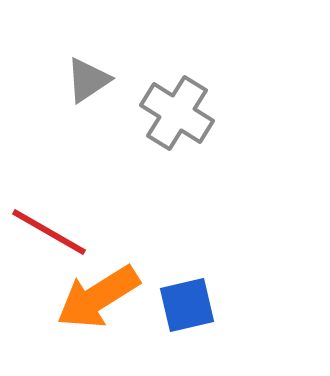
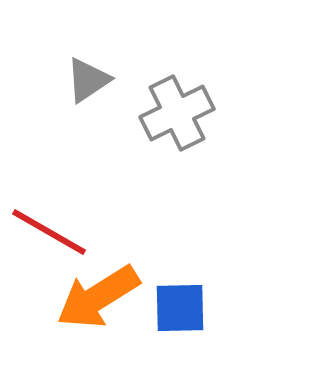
gray cross: rotated 32 degrees clockwise
blue square: moved 7 px left, 3 px down; rotated 12 degrees clockwise
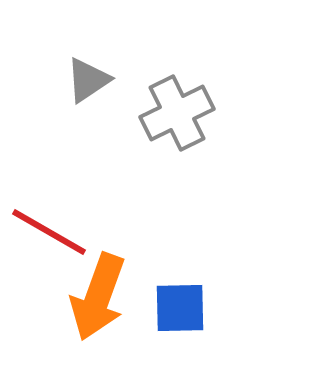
orange arrow: rotated 38 degrees counterclockwise
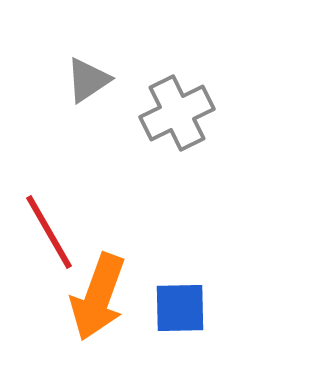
red line: rotated 30 degrees clockwise
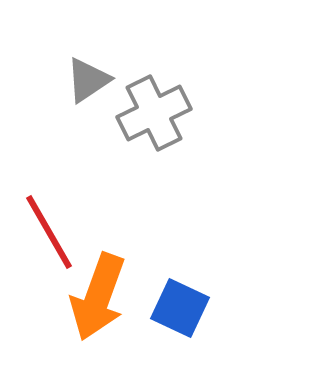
gray cross: moved 23 px left
blue square: rotated 26 degrees clockwise
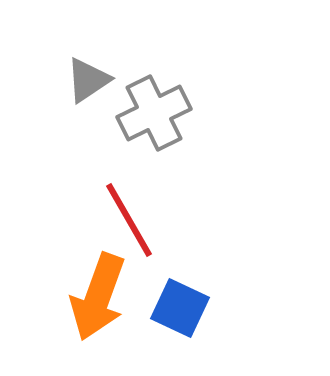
red line: moved 80 px right, 12 px up
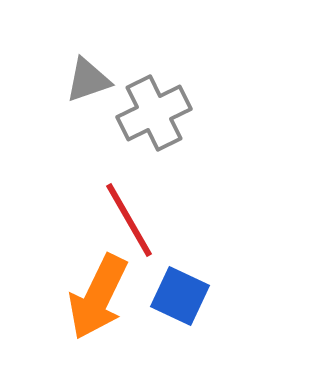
gray triangle: rotated 15 degrees clockwise
orange arrow: rotated 6 degrees clockwise
blue square: moved 12 px up
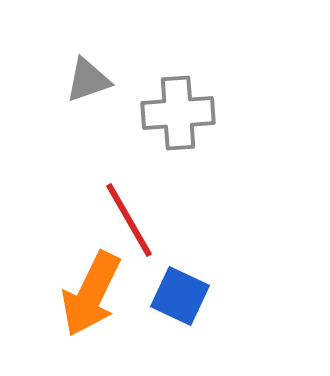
gray cross: moved 24 px right; rotated 22 degrees clockwise
orange arrow: moved 7 px left, 3 px up
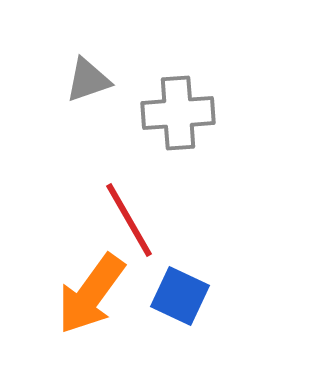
orange arrow: rotated 10 degrees clockwise
